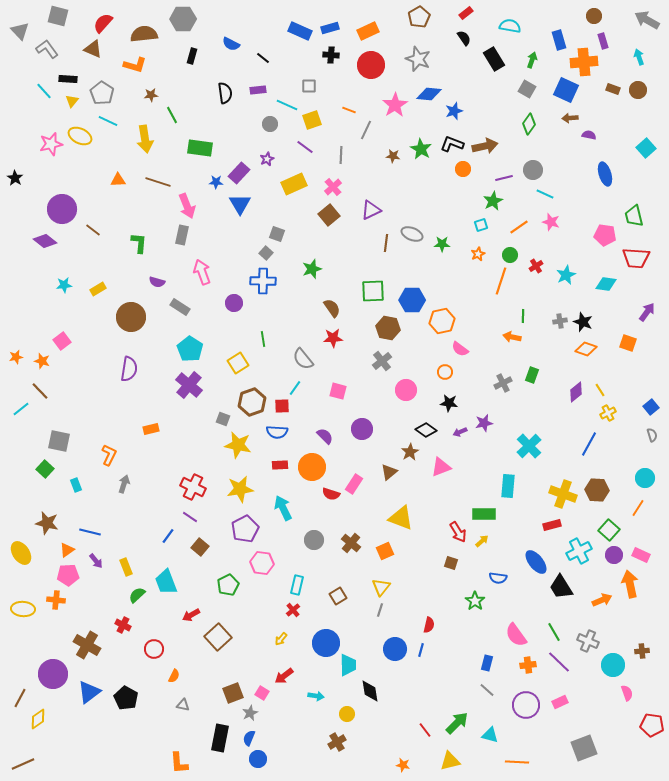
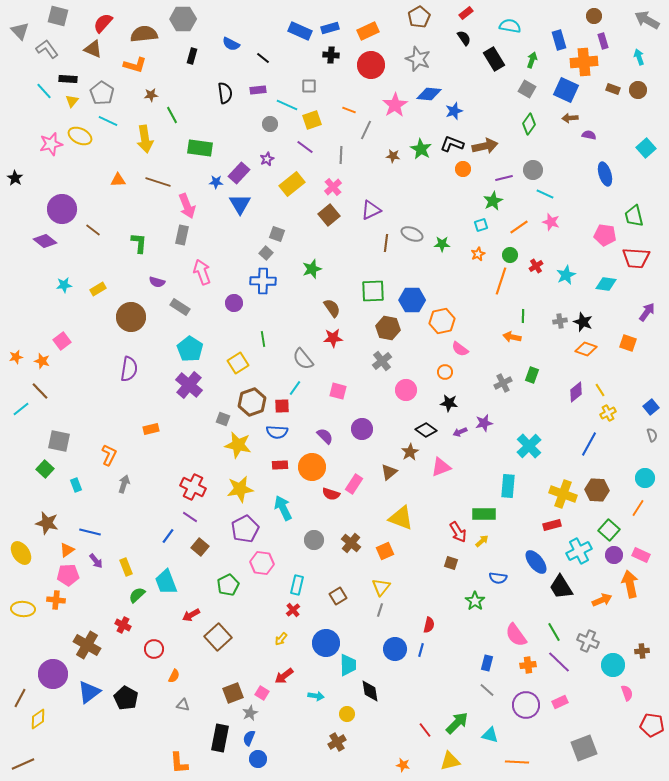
yellow rectangle at (294, 184): moved 2 px left; rotated 15 degrees counterclockwise
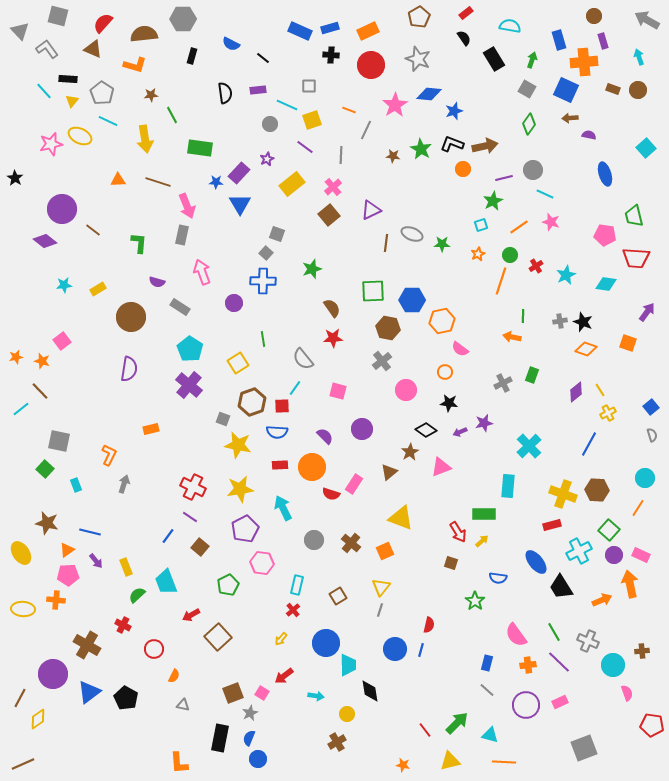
orange line at (517, 762): moved 13 px left
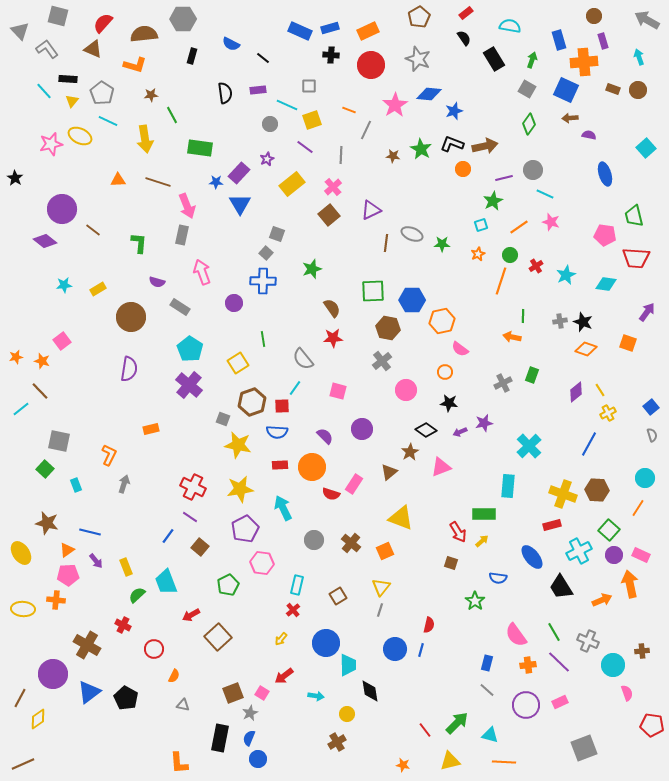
blue ellipse at (536, 562): moved 4 px left, 5 px up
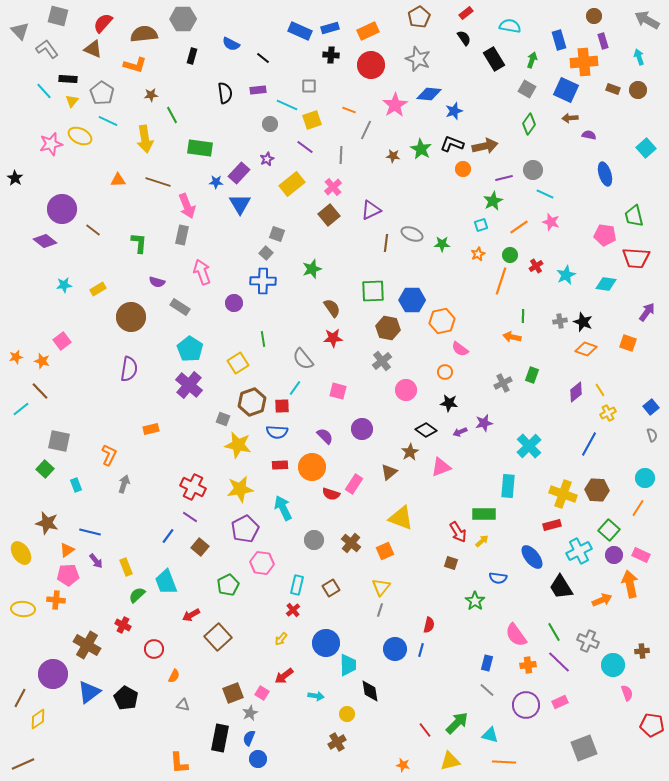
brown square at (338, 596): moved 7 px left, 8 px up
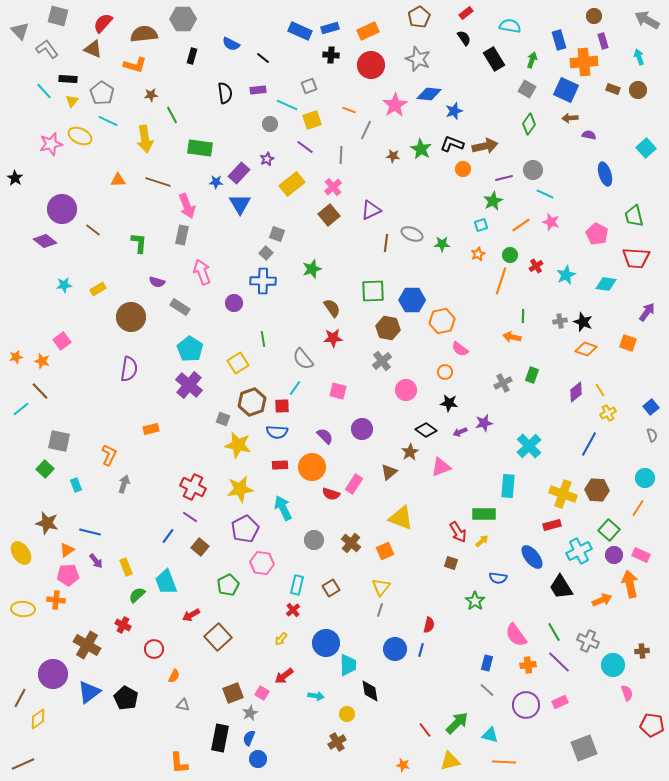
gray square at (309, 86): rotated 21 degrees counterclockwise
orange line at (519, 227): moved 2 px right, 2 px up
pink pentagon at (605, 235): moved 8 px left, 1 px up; rotated 20 degrees clockwise
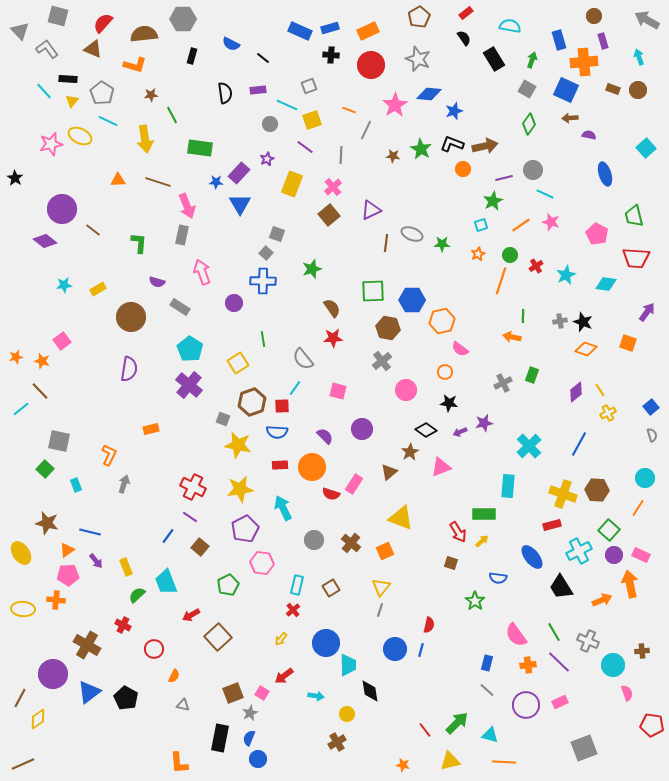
yellow rectangle at (292, 184): rotated 30 degrees counterclockwise
blue line at (589, 444): moved 10 px left
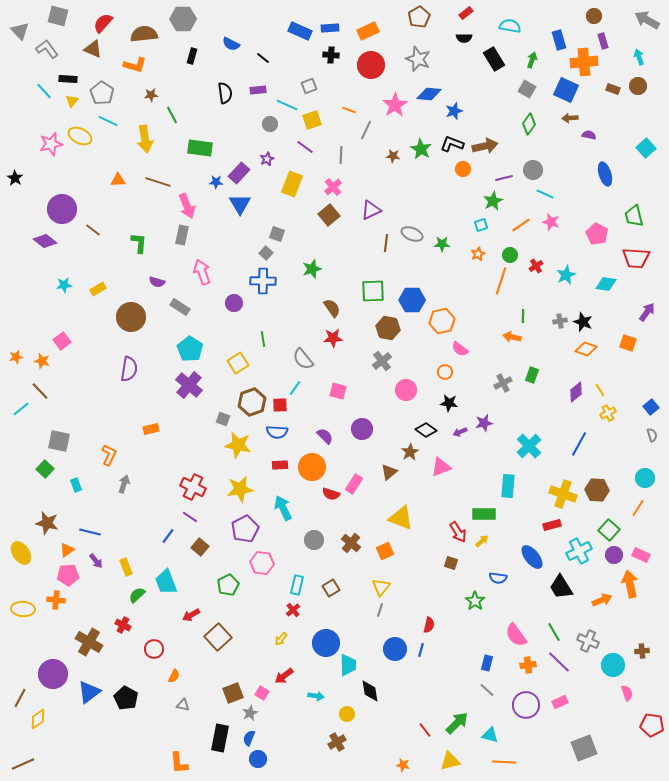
blue rectangle at (330, 28): rotated 12 degrees clockwise
black semicircle at (464, 38): rotated 126 degrees clockwise
brown circle at (638, 90): moved 4 px up
red square at (282, 406): moved 2 px left, 1 px up
brown cross at (87, 645): moved 2 px right, 3 px up
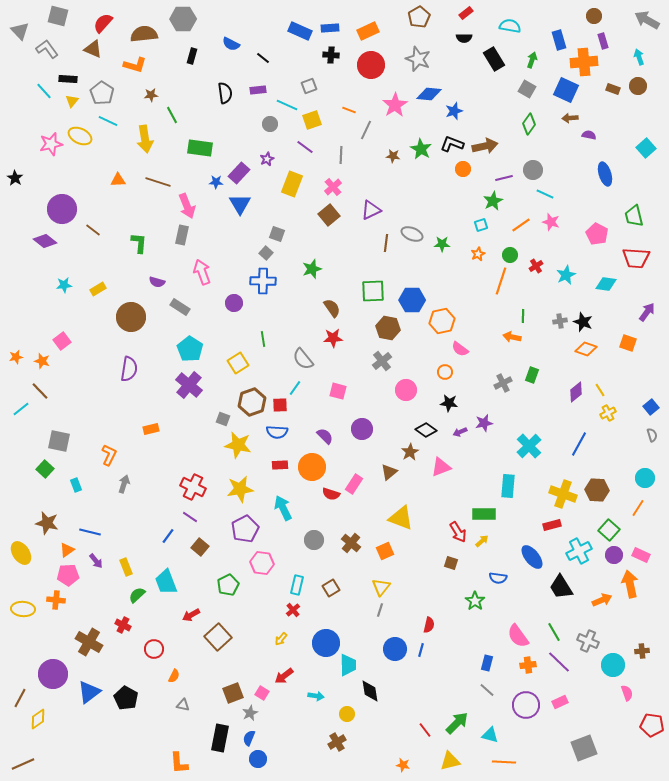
pink semicircle at (516, 635): moved 2 px right, 1 px down
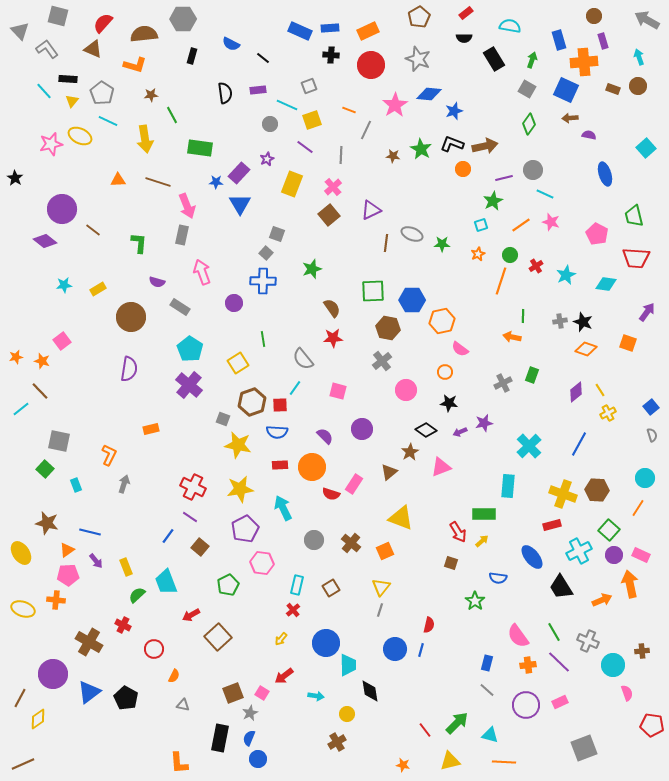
yellow ellipse at (23, 609): rotated 15 degrees clockwise
